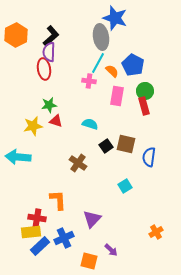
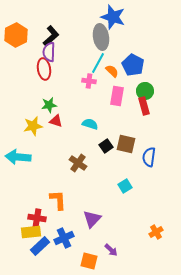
blue star: moved 2 px left, 1 px up
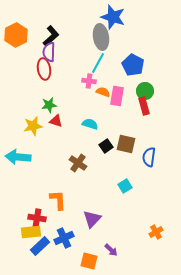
orange semicircle: moved 9 px left, 21 px down; rotated 24 degrees counterclockwise
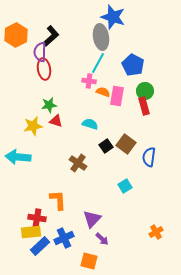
purple semicircle: moved 9 px left
brown square: rotated 24 degrees clockwise
purple arrow: moved 9 px left, 11 px up
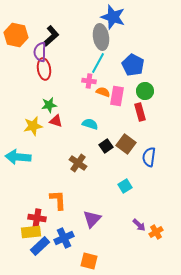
orange hexagon: rotated 20 degrees counterclockwise
red rectangle: moved 4 px left, 6 px down
purple arrow: moved 37 px right, 14 px up
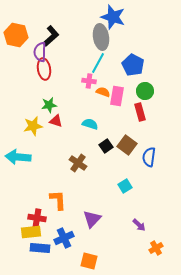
brown square: moved 1 px right, 1 px down
orange cross: moved 16 px down
blue rectangle: moved 2 px down; rotated 48 degrees clockwise
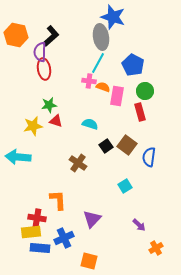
orange semicircle: moved 5 px up
